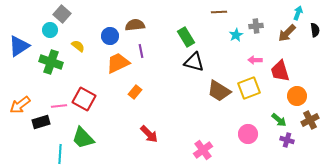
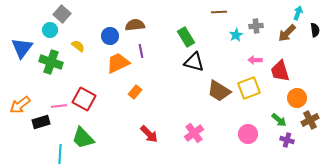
blue triangle: moved 3 px right, 2 px down; rotated 20 degrees counterclockwise
orange circle: moved 2 px down
pink cross: moved 9 px left, 17 px up
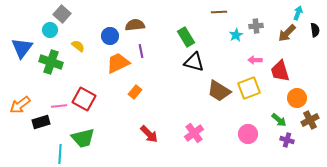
green trapezoid: rotated 60 degrees counterclockwise
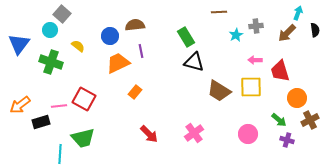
blue triangle: moved 3 px left, 4 px up
yellow square: moved 2 px right, 1 px up; rotated 20 degrees clockwise
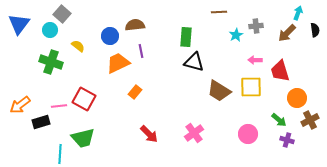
green rectangle: rotated 36 degrees clockwise
blue triangle: moved 20 px up
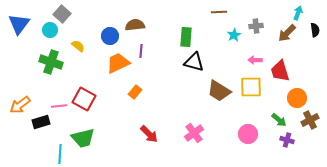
cyan star: moved 2 px left
purple line: rotated 16 degrees clockwise
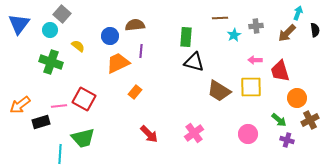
brown line: moved 1 px right, 6 px down
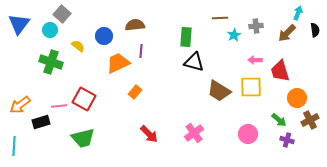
blue circle: moved 6 px left
cyan line: moved 46 px left, 8 px up
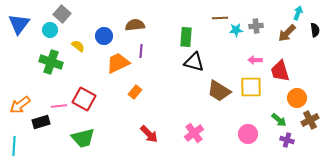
cyan star: moved 2 px right, 5 px up; rotated 24 degrees clockwise
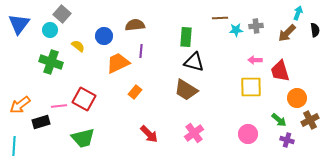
brown trapezoid: moved 33 px left, 1 px up
